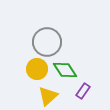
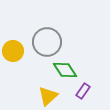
yellow circle: moved 24 px left, 18 px up
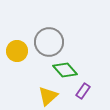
gray circle: moved 2 px right
yellow circle: moved 4 px right
green diamond: rotated 10 degrees counterclockwise
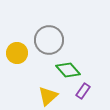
gray circle: moved 2 px up
yellow circle: moved 2 px down
green diamond: moved 3 px right
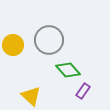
yellow circle: moved 4 px left, 8 px up
yellow triangle: moved 17 px left; rotated 35 degrees counterclockwise
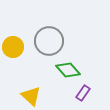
gray circle: moved 1 px down
yellow circle: moved 2 px down
purple rectangle: moved 2 px down
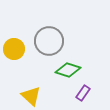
yellow circle: moved 1 px right, 2 px down
green diamond: rotated 30 degrees counterclockwise
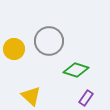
green diamond: moved 8 px right
purple rectangle: moved 3 px right, 5 px down
